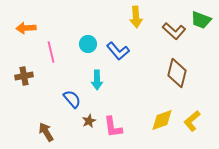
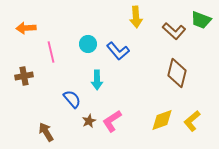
pink L-shape: moved 1 px left, 6 px up; rotated 65 degrees clockwise
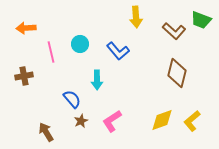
cyan circle: moved 8 px left
brown star: moved 8 px left
